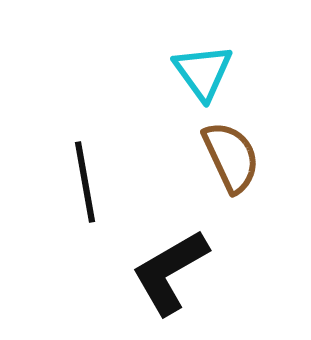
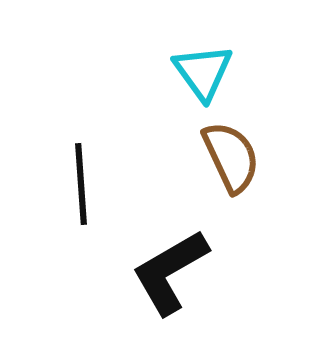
black line: moved 4 px left, 2 px down; rotated 6 degrees clockwise
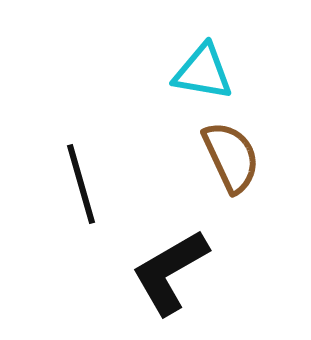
cyan triangle: rotated 44 degrees counterclockwise
black line: rotated 12 degrees counterclockwise
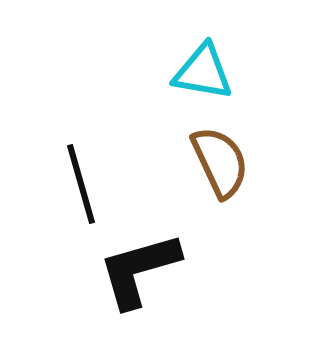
brown semicircle: moved 11 px left, 5 px down
black L-shape: moved 31 px left, 2 px up; rotated 14 degrees clockwise
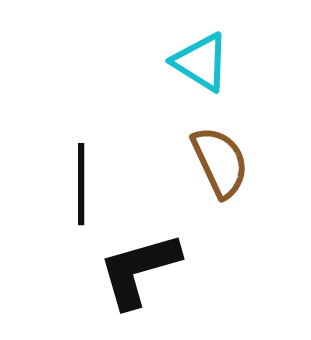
cyan triangle: moved 2 px left, 10 px up; rotated 22 degrees clockwise
black line: rotated 16 degrees clockwise
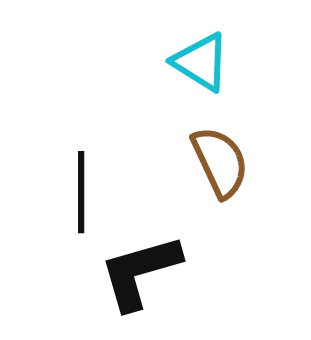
black line: moved 8 px down
black L-shape: moved 1 px right, 2 px down
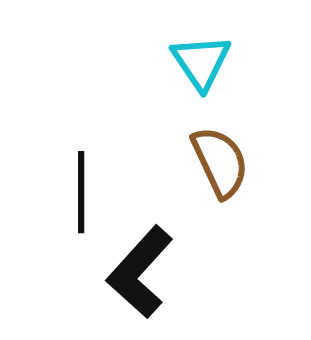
cyan triangle: rotated 24 degrees clockwise
black L-shape: rotated 32 degrees counterclockwise
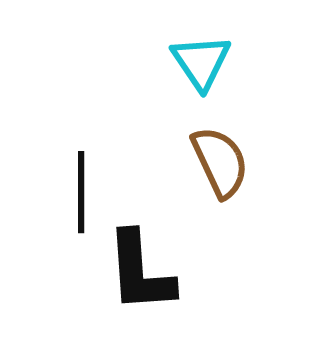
black L-shape: rotated 46 degrees counterclockwise
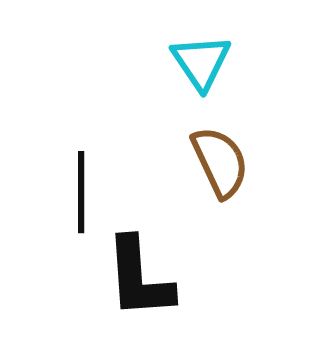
black L-shape: moved 1 px left, 6 px down
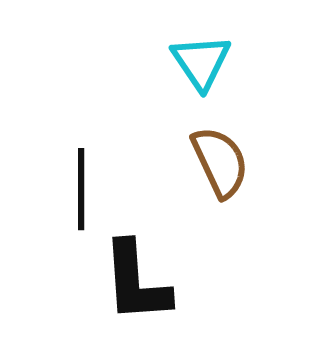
black line: moved 3 px up
black L-shape: moved 3 px left, 4 px down
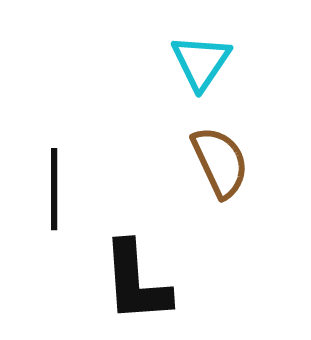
cyan triangle: rotated 8 degrees clockwise
black line: moved 27 px left
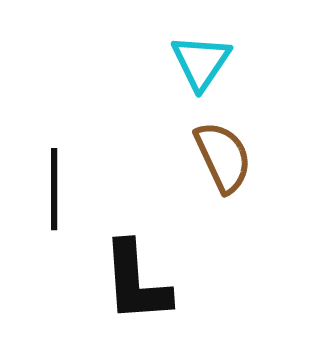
brown semicircle: moved 3 px right, 5 px up
